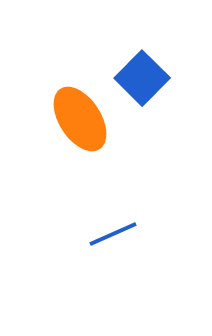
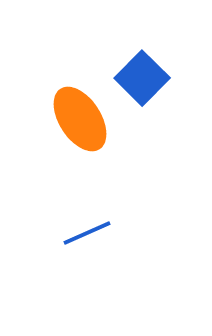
blue line: moved 26 px left, 1 px up
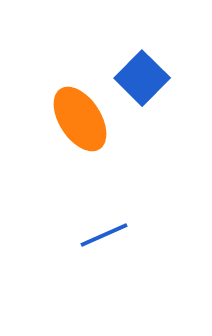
blue line: moved 17 px right, 2 px down
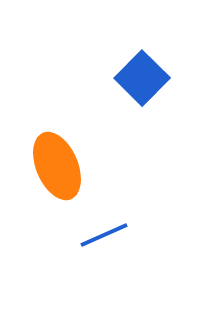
orange ellipse: moved 23 px left, 47 px down; rotated 10 degrees clockwise
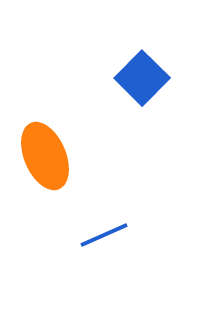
orange ellipse: moved 12 px left, 10 px up
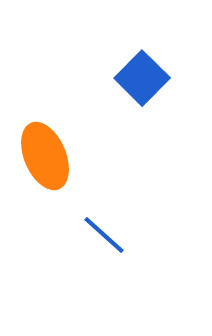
blue line: rotated 66 degrees clockwise
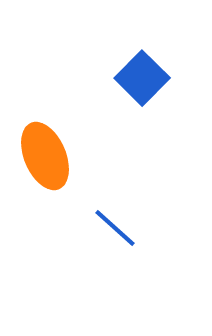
blue line: moved 11 px right, 7 px up
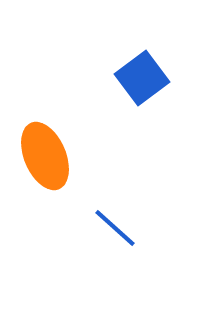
blue square: rotated 8 degrees clockwise
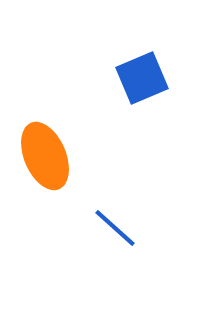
blue square: rotated 14 degrees clockwise
